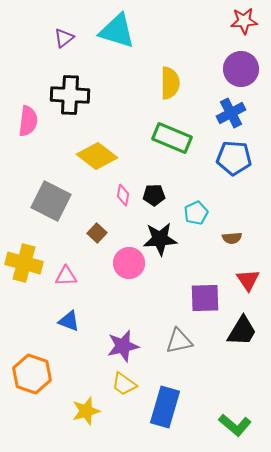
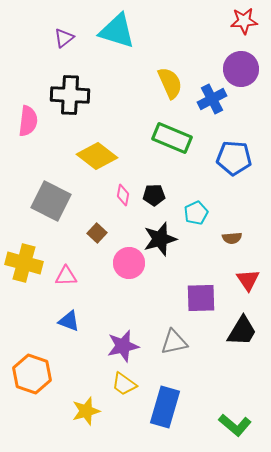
yellow semicircle: rotated 24 degrees counterclockwise
blue cross: moved 19 px left, 14 px up
black star: rotated 12 degrees counterclockwise
purple square: moved 4 px left
gray triangle: moved 5 px left, 1 px down
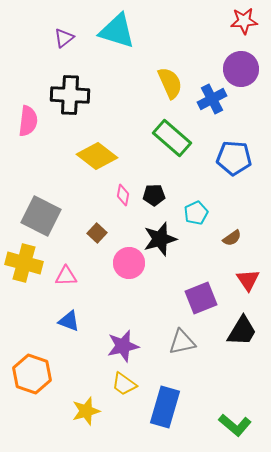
green rectangle: rotated 18 degrees clockwise
gray square: moved 10 px left, 15 px down
brown semicircle: rotated 30 degrees counterclockwise
purple square: rotated 20 degrees counterclockwise
gray triangle: moved 8 px right
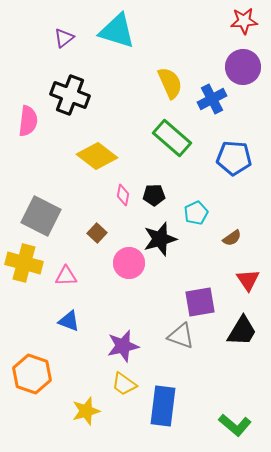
purple circle: moved 2 px right, 2 px up
black cross: rotated 18 degrees clockwise
purple square: moved 1 px left, 4 px down; rotated 12 degrees clockwise
gray triangle: moved 1 px left, 6 px up; rotated 32 degrees clockwise
blue rectangle: moved 2 px left, 1 px up; rotated 9 degrees counterclockwise
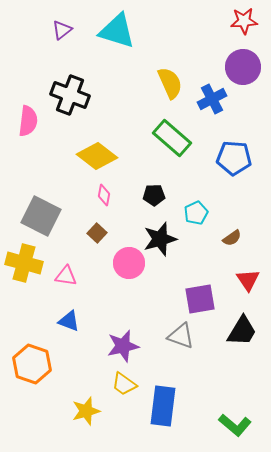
purple triangle: moved 2 px left, 8 px up
pink diamond: moved 19 px left
pink triangle: rotated 10 degrees clockwise
purple square: moved 3 px up
orange hexagon: moved 10 px up
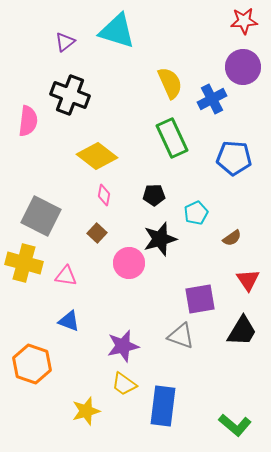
purple triangle: moved 3 px right, 12 px down
green rectangle: rotated 24 degrees clockwise
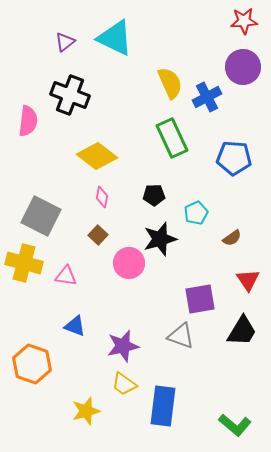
cyan triangle: moved 2 px left, 7 px down; rotated 9 degrees clockwise
blue cross: moved 5 px left, 2 px up
pink diamond: moved 2 px left, 2 px down
brown square: moved 1 px right, 2 px down
blue triangle: moved 6 px right, 5 px down
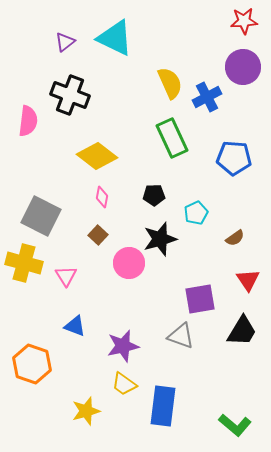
brown semicircle: moved 3 px right
pink triangle: rotated 50 degrees clockwise
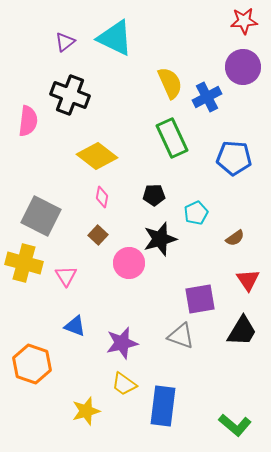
purple star: moved 1 px left, 3 px up
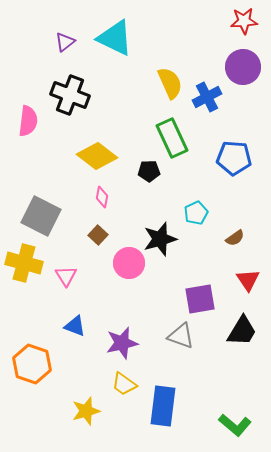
black pentagon: moved 5 px left, 24 px up
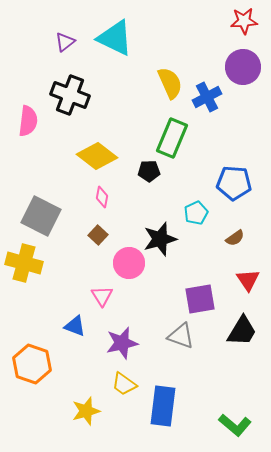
green rectangle: rotated 48 degrees clockwise
blue pentagon: moved 25 px down
pink triangle: moved 36 px right, 20 px down
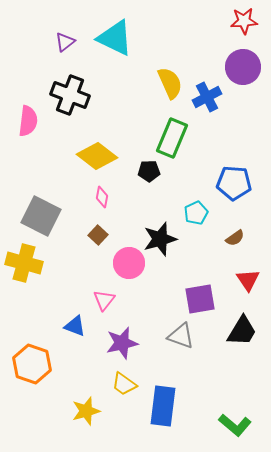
pink triangle: moved 2 px right, 4 px down; rotated 10 degrees clockwise
